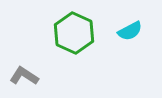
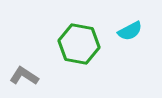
green hexagon: moved 5 px right, 11 px down; rotated 15 degrees counterclockwise
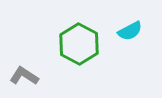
green hexagon: rotated 18 degrees clockwise
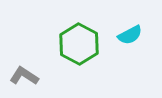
cyan semicircle: moved 4 px down
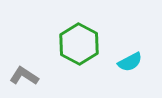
cyan semicircle: moved 27 px down
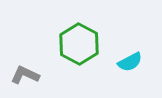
gray L-shape: moved 1 px right, 1 px up; rotated 8 degrees counterclockwise
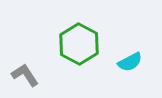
gray L-shape: rotated 32 degrees clockwise
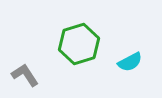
green hexagon: rotated 15 degrees clockwise
